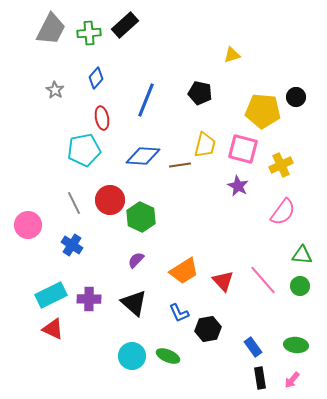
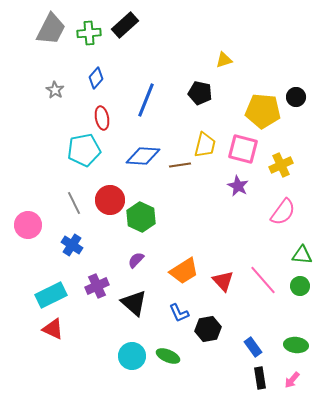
yellow triangle at (232, 55): moved 8 px left, 5 px down
purple cross at (89, 299): moved 8 px right, 13 px up; rotated 25 degrees counterclockwise
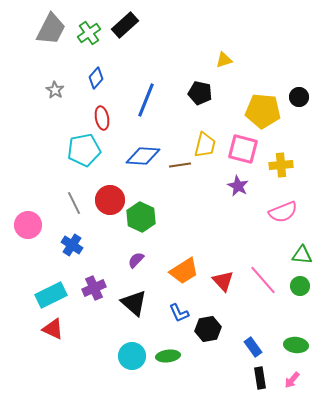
green cross at (89, 33): rotated 30 degrees counterclockwise
black circle at (296, 97): moved 3 px right
yellow cross at (281, 165): rotated 20 degrees clockwise
pink semicircle at (283, 212): rotated 32 degrees clockwise
purple cross at (97, 286): moved 3 px left, 2 px down
green ellipse at (168, 356): rotated 30 degrees counterclockwise
